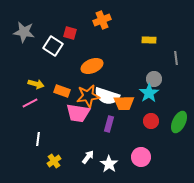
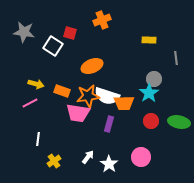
green ellipse: rotated 75 degrees clockwise
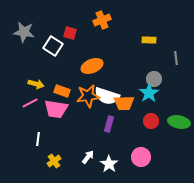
pink trapezoid: moved 22 px left, 4 px up
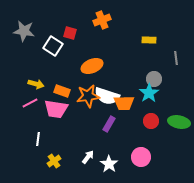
gray star: moved 1 px up
purple rectangle: rotated 14 degrees clockwise
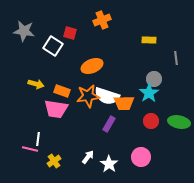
pink line: moved 46 px down; rotated 42 degrees clockwise
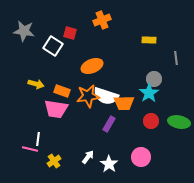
white semicircle: moved 1 px left
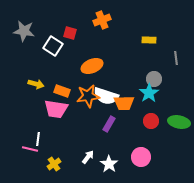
yellow cross: moved 3 px down
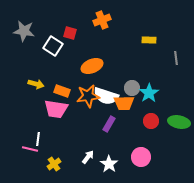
gray circle: moved 22 px left, 9 px down
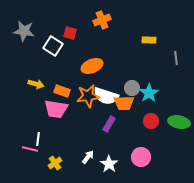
yellow cross: moved 1 px right, 1 px up
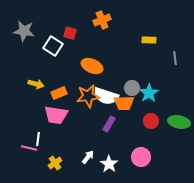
gray line: moved 1 px left
orange ellipse: rotated 45 degrees clockwise
orange rectangle: moved 3 px left, 2 px down; rotated 42 degrees counterclockwise
pink trapezoid: moved 6 px down
pink line: moved 1 px left, 1 px up
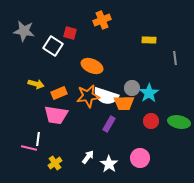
pink circle: moved 1 px left, 1 px down
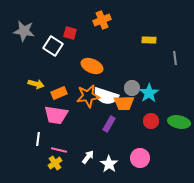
pink line: moved 30 px right, 2 px down
